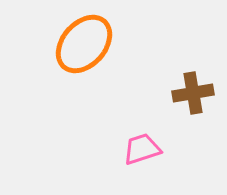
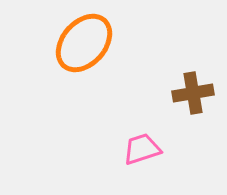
orange ellipse: moved 1 px up
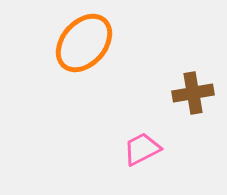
pink trapezoid: rotated 9 degrees counterclockwise
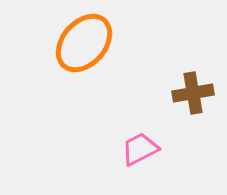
pink trapezoid: moved 2 px left
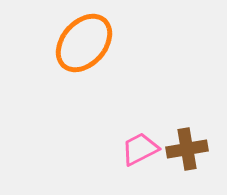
brown cross: moved 6 px left, 56 px down
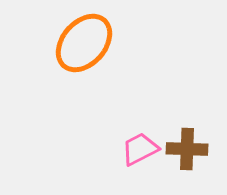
brown cross: rotated 12 degrees clockwise
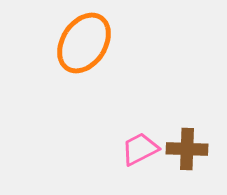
orange ellipse: rotated 8 degrees counterclockwise
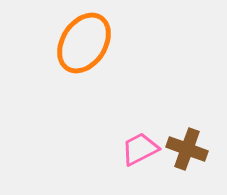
brown cross: rotated 18 degrees clockwise
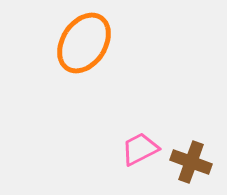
brown cross: moved 4 px right, 13 px down
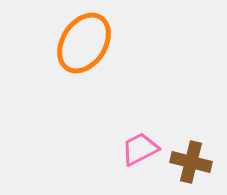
brown cross: rotated 6 degrees counterclockwise
